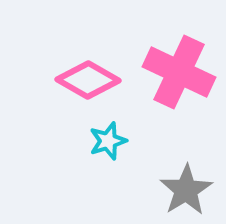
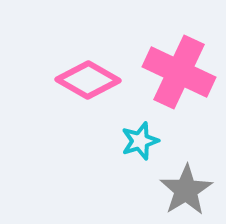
cyan star: moved 32 px right
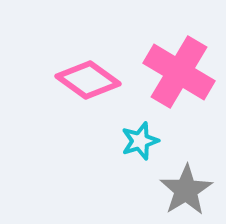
pink cross: rotated 6 degrees clockwise
pink diamond: rotated 6 degrees clockwise
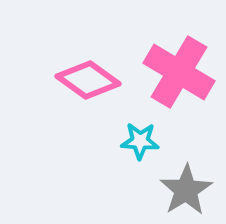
cyan star: rotated 21 degrees clockwise
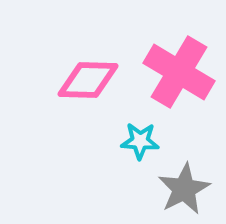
pink diamond: rotated 34 degrees counterclockwise
gray star: moved 2 px left, 1 px up; rotated 4 degrees clockwise
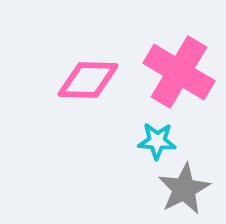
cyan star: moved 17 px right
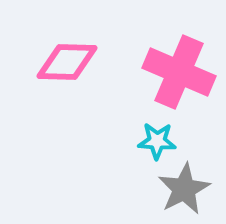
pink cross: rotated 8 degrees counterclockwise
pink diamond: moved 21 px left, 18 px up
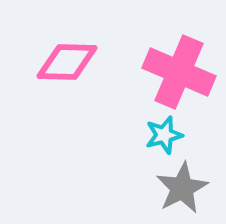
cyan star: moved 7 px right, 6 px up; rotated 18 degrees counterclockwise
gray star: moved 2 px left, 1 px up
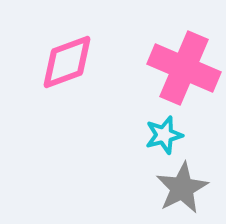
pink diamond: rotated 22 degrees counterclockwise
pink cross: moved 5 px right, 4 px up
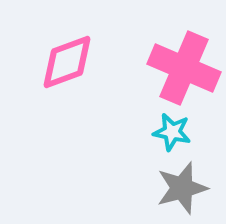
cyan star: moved 8 px right, 3 px up; rotated 27 degrees clockwise
gray star: rotated 12 degrees clockwise
